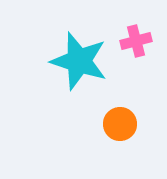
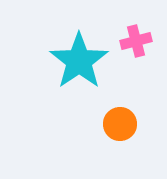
cyan star: rotated 20 degrees clockwise
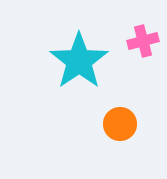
pink cross: moved 7 px right
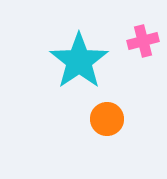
orange circle: moved 13 px left, 5 px up
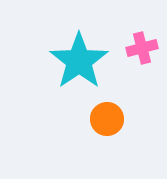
pink cross: moved 1 px left, 7 px down
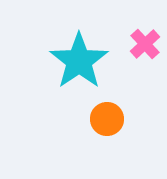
pink cross: moved 3 px right, 4 px up; rotated 28 degrees counterclockwise
